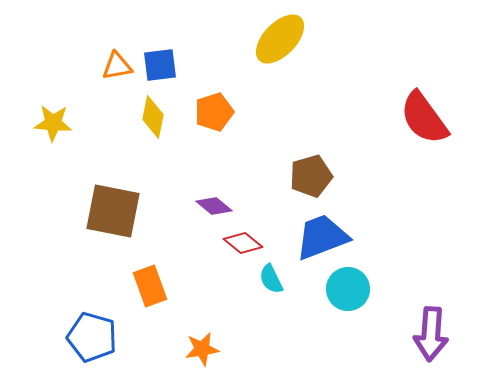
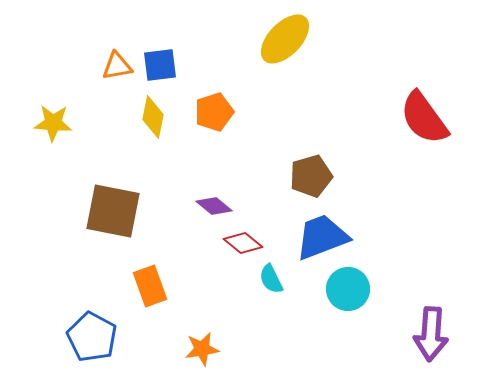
yellow ellipse: moved 5 px right
blue pentagon: rotated 12 degrees clockwise
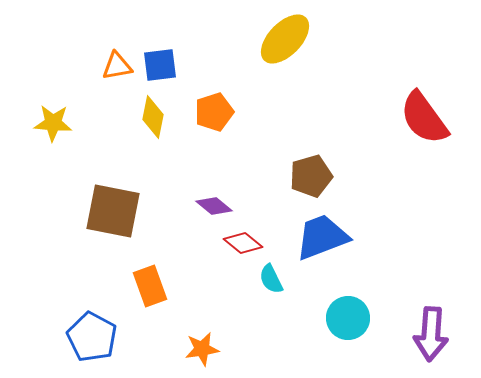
cyan circle: moved 29 px down
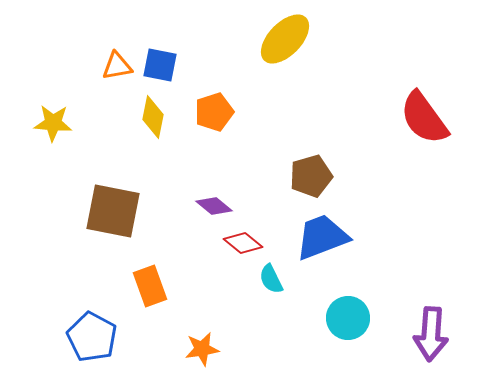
blue square: rotated 18 degrees clockwise
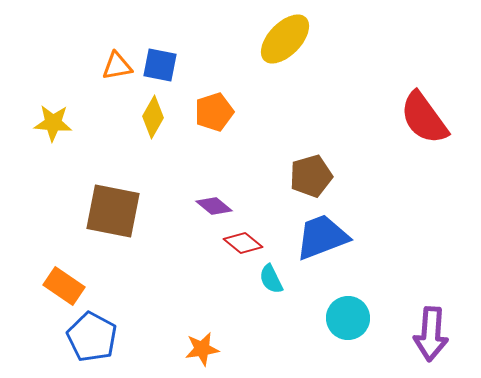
yellow diamond: rotated 18 degrees clockwise
orange rectangle: moved 86 px left; rotated 36 degrees counterclockwise
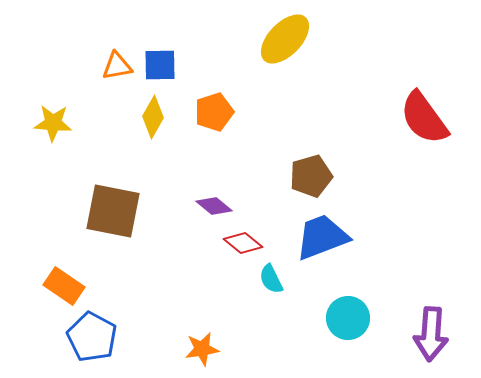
blue square: rotated 12 degrees counterclockwise
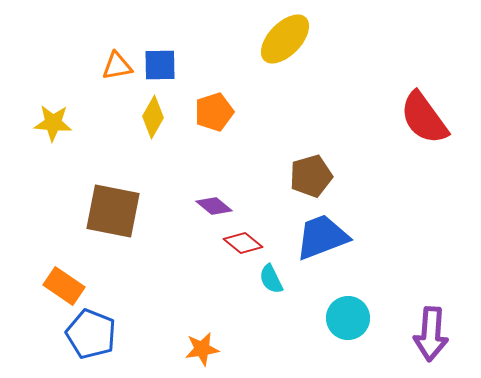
blue pentagon: moved 1 px left, 3 px up; rotated 6 degrees counterclockwise
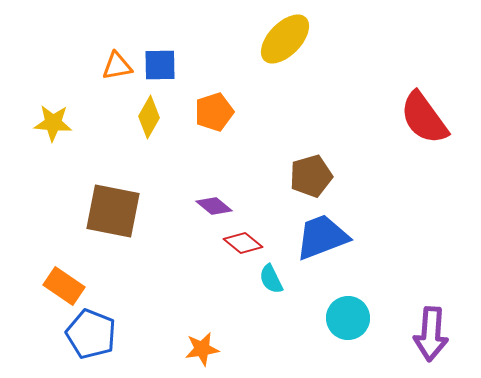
yellow diamond: moved 4 px left
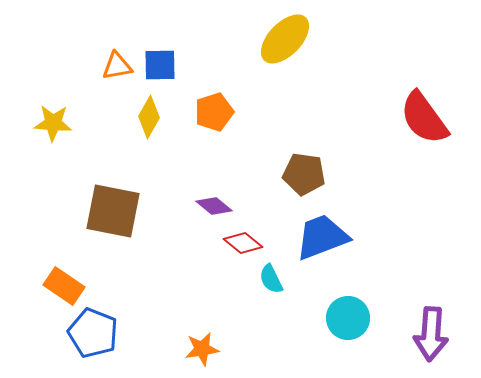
brown pentagon: moved 7 px left, 2 px up; rotated 24 degrees clockwise
blue pentagon: moved 2 px right, 1 px up
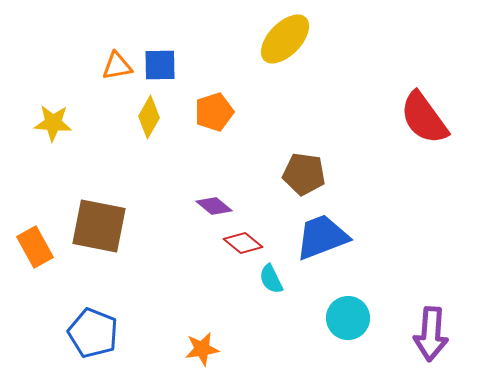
brown square: moved 14 px left, 15 px down
orange rectangle: moved 29 px left, 39 px up; rotated 27 degrees clockwise
